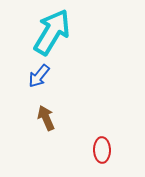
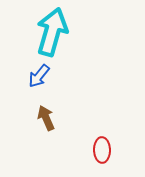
cyan arrow: rotated 15 degrees counterclockwise
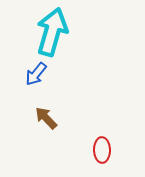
blue arrow: moved 3 px left, 2 px up
brown arrow: rotated 20 degrees counterclockwise
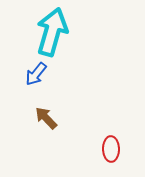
red ellipse: moved 9 px right, 1 px up
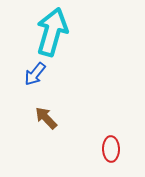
blue arrow: moved 1 px left
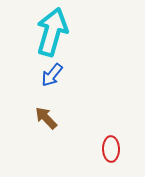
blue arrow: moved 17 px right, 1 px down
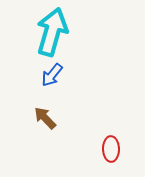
brown arrow: moved 1 px left
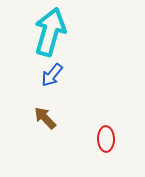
cyan arrow: moved 2 px left
red ellipse: moved 5 px left, 10 px up
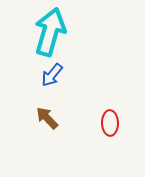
brown arrow: moved 2 px right
red ellipse: moved 4 px right, 16 px up
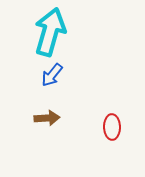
brown arrow: rotated 130 degrees clockwise
red ellipse: moved 2 px right, 4 px down
